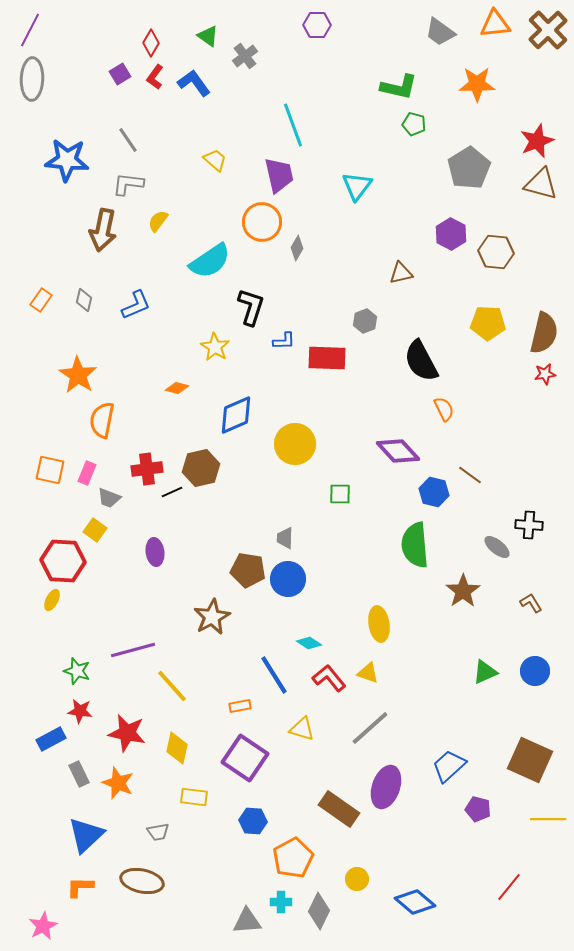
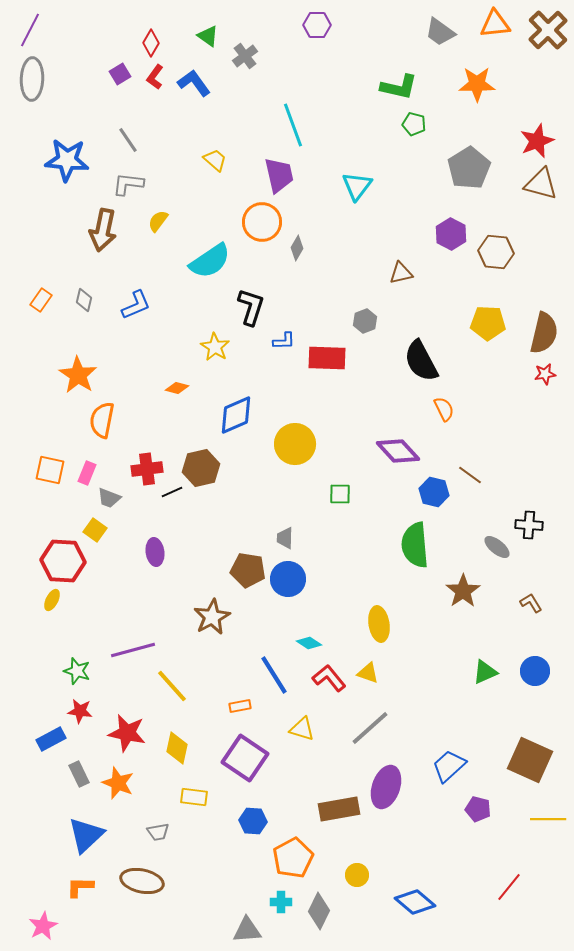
brown rectangle at (339, 809): rotated 45 degrees counterclockwise
yellow circle at (357, 879): moved 4 px up
gray triangle at (247, 921): moved 9 px down
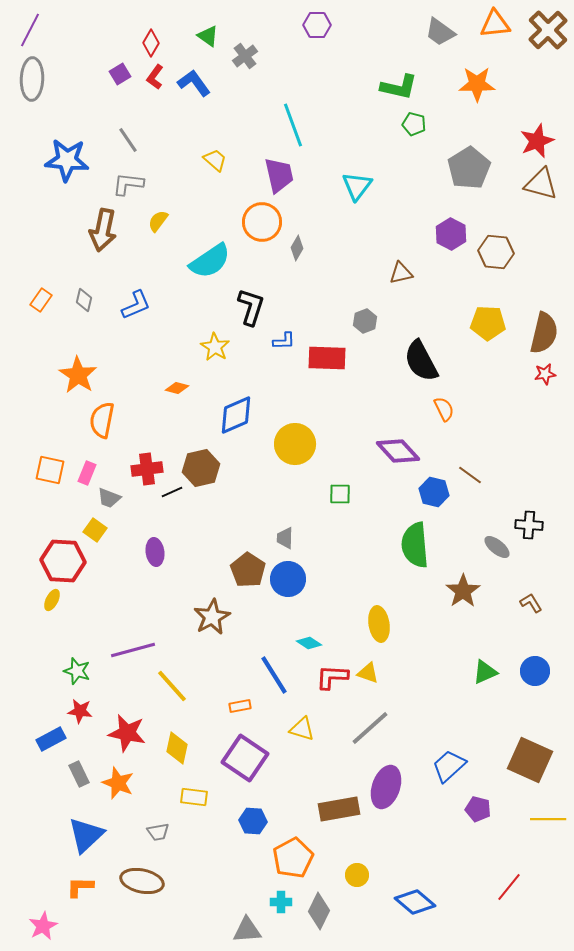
brown pentagon at (248, 570): rotated 24 degrees clockwise
red L-shape at (329, 678): moved 3 px right, 1 px up; rotated 48 degrees counterclockwise
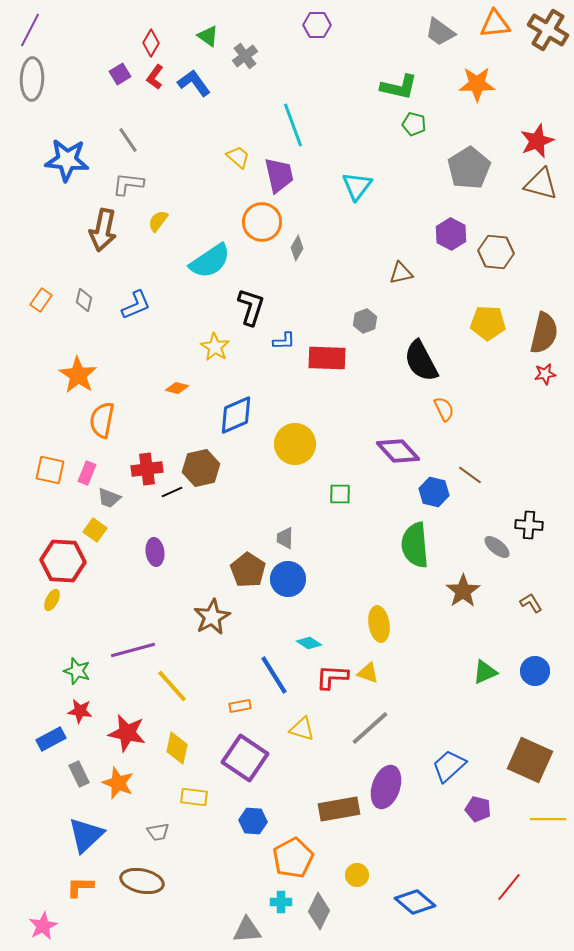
brown cross at (548, 30): rotated 15 degrees counterclockwise
yellow trapezoid at (215, 160): moved 23 px right, 3 px up
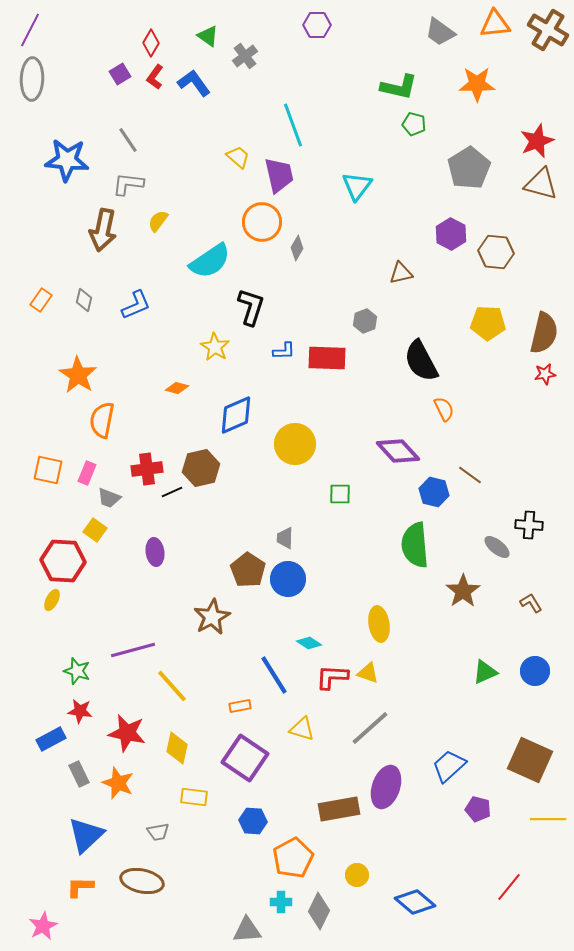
blue L-shape at (284, 341): moved 10 px down
orange square at (50, 470): moved 2 px left
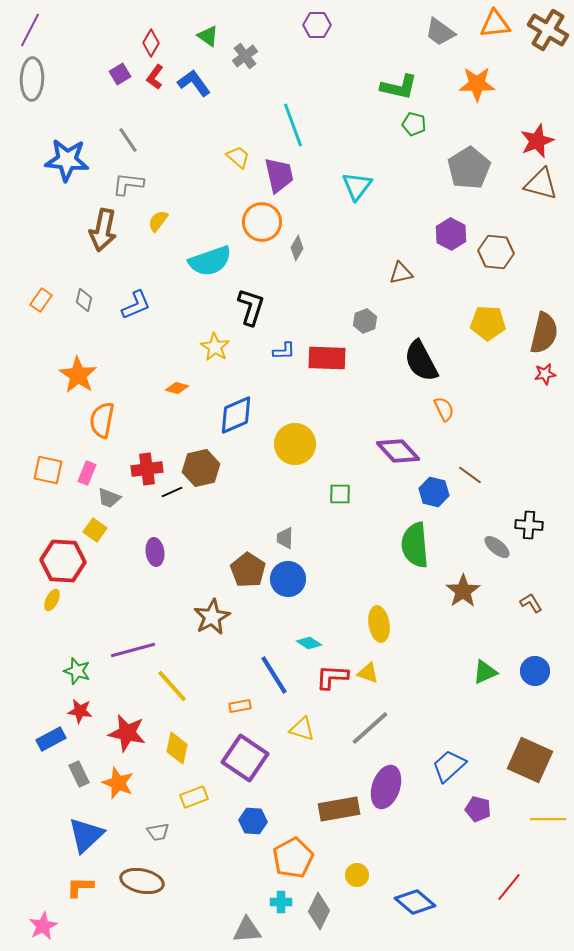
cyan semicircle at (210, 261): rotated 15 degrees clockwise
yellow rectangle at (194, 797): rotated 28 degrees counterclockwise
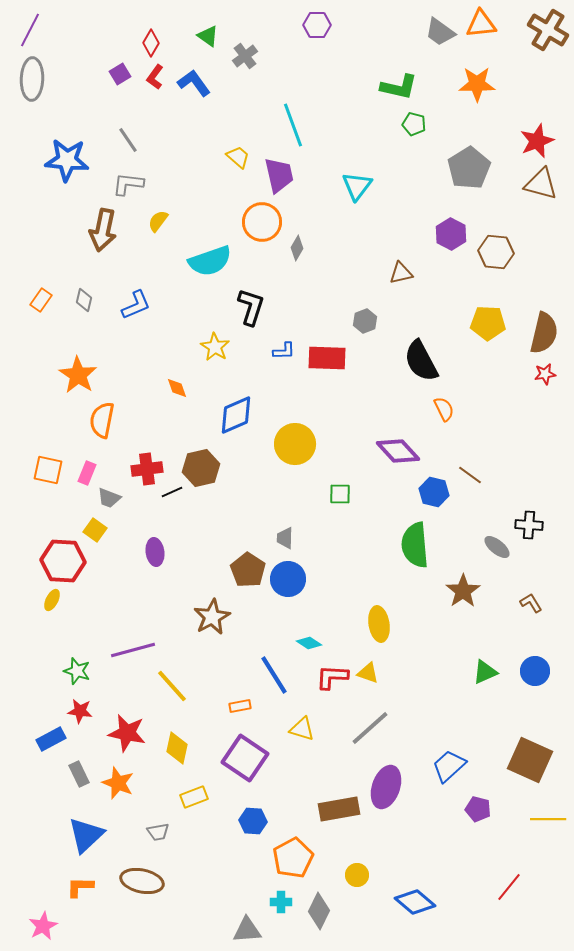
orange triangle at (495, 24): moved 14 px left
orange diamond at (177, 388): rotated 55 degrees clockwise
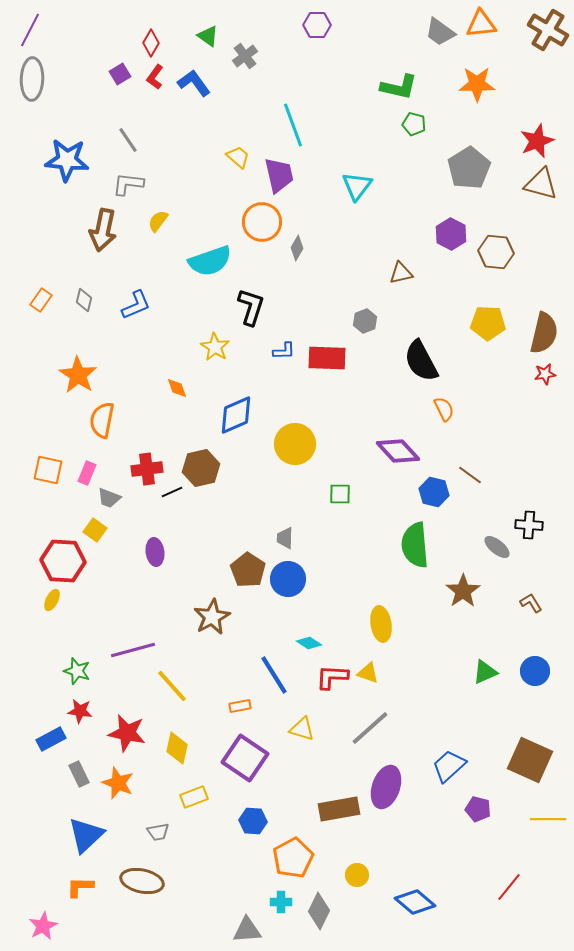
yellow ellipse at (379, 624): moved 2 px right
